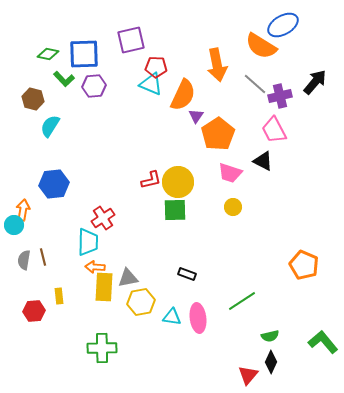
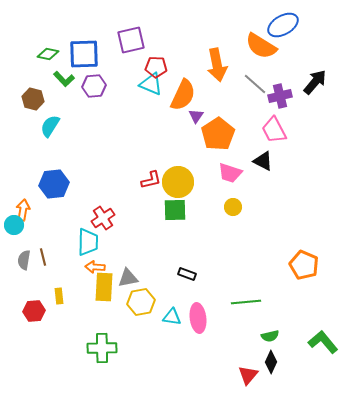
green line at (242, 301): moved 4 px right, 1 px down; rotated 28 degrees clockwise
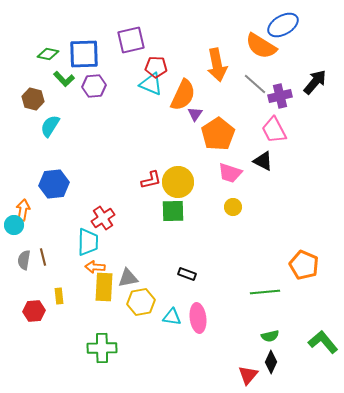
purple triangle at (196, 116): moved 1 px left, 2 px up
green square at (175, 210): moved 2 px left, 1 px down
green line at (246, 302): moved 19 px right, 10 px up
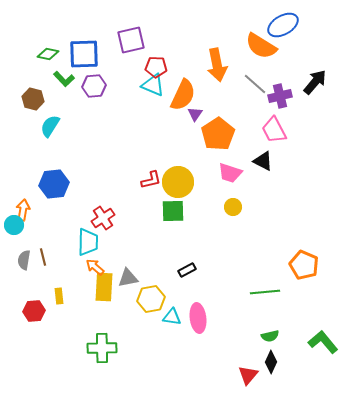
cyan triangle at (151, 84): moved 2 px right, 1 px down
orange arrow at (95, 267): rotated 36 degrees clockwise
black rectangle at (187, 274): moved 4 px up; rotated 48 degrees counterclockwise
yellow hexagon at (141, 302): moved 10 px right, 3 px up
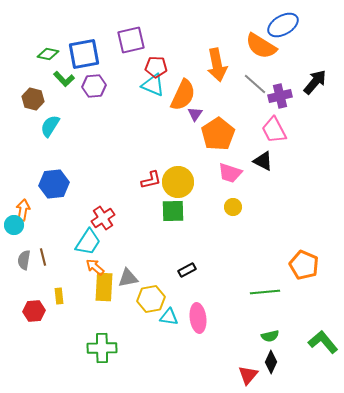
blue square at (84, 54): rotated 8 degrees counterclockwise
cyan trapezoid at (88, 242): rotated 32 degrees clockwise
cyan triangle at (172, 317): moved 3 px left
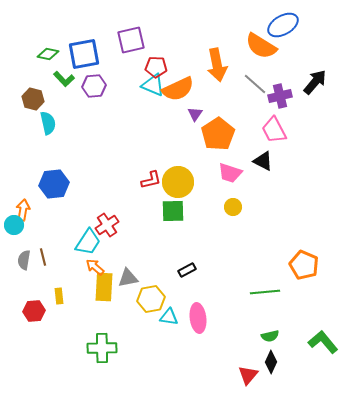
orange semicircle at (183, 95): moved 5 px left, 6 px up; rotated 40 degrees clockwise
cyan semicircle at (50, 126): moved 2 px left, 3 px up; rotated 135 degrees clockwise
red cross at (103, 218): moved 4 px right, 7 px down
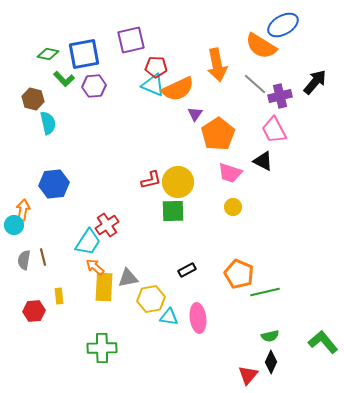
orange pentagon at (304, 265): moved 65 px left, 9 px down
green line at (265, 292): rotated 8 degrees counterclockwise
